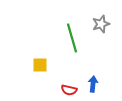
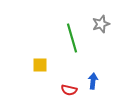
blue arrow: moved 3 px up
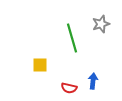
red semicircle: moved 2 px up
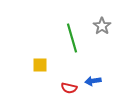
gray star: moved 1 px right, 2 px down; rotated 18 degrees counterclockwise
blue arrow: rotated 105 degrees counterclockwise
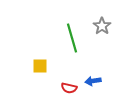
yellow square: moved 1 px down
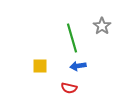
blue arrow: moved 15 px left, 15 px up
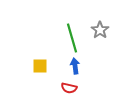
gray star: moved 2 px left, 4 px down
blue arrow: moved 3 px left; rotated 91 degrees clockwise
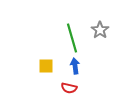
yellow square: moved 6 px right
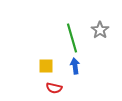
red semicircle: moved 15 px left
